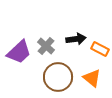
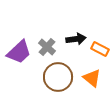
gray cross: moved 1 px right, 1 px down
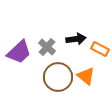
orange triangle: moved 6 px left, 2 px up
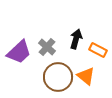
black arrow: rotated 66 degrees counterclockwise
orange rectangle: moved 2 px left, 1 px down
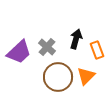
orange rectangle: moved 1 px left; rotated 42 degrees clockwise
orange triangle: rotated 36 degrees clockwise
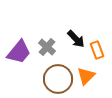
black arrow: rotated 120 degrees clockwise
purple trapezoid: rotated 8 degrees counterclockwise
brown circle: moved 2 px down
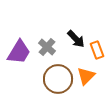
purple trapezoid: rotated 8 degrees counterclockwise
